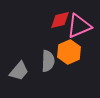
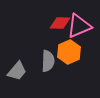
red diamond: moved 3 px down; rotated 15 degrees clockwise
gray trapezoid: moved 2 px left
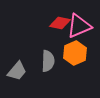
red diamond: rotated 10 degrees clockwise
orange hexagon: moved 6 px right, 1 px down
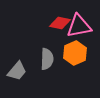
pink triangle: rotated 12 degrees clockwise
gray semicircle: moved 1 px left, 2 px up
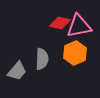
gray semicircle: moved 5 px left
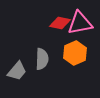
pink triangle: moved 1 px right, 3 px up
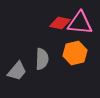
pink triangle: rotated 16 degrees clockwise
orange hexagon: rotated 10 degrees clockwise
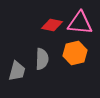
red diamond: moved 8 px left, 2 px down
gray trapezoid: rotated 25 degrees counterclockwise
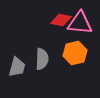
red diamond: moved 9 px right, 5 px up
gray trapezoid: moved 4 px up
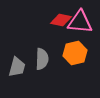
pink triangle: moved 1 px up
